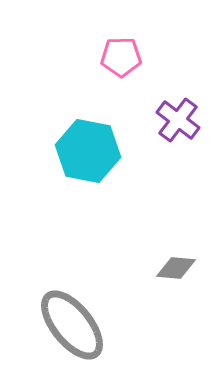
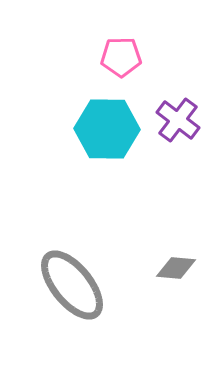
cyan hexagon: moved 19 px right, 22 px up; rotated 10 degrees counterclockwise
gray ellipse: moved 40 px up
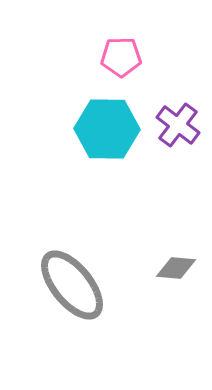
purple cross: moved 5 px down
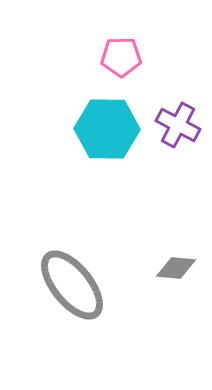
purple cross: rotated 9 degrees counterclockwise
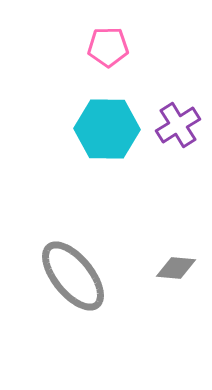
pink pentagon: moved 13 px left, 10 px up
purple cross: rotated 30 degrees clockwise
gray ellipse: moved 1 px right, 9 px up
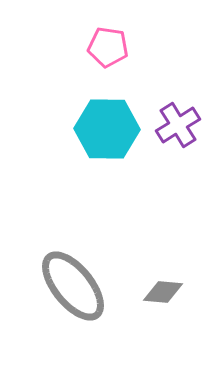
pink pentagon: rotated 9 degrees clockwise
gray diamond: moved 13 px left, 24 px down
gray ellipse: moved 10 px down
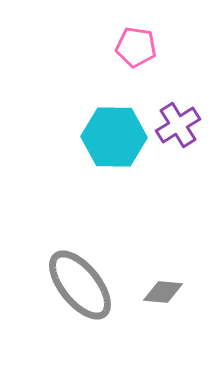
pink pentagon: moved 28 px right
cyan hexagon: moved 7 px right, 8 px down
gray ellipse: moved 7 px right, 1 px up
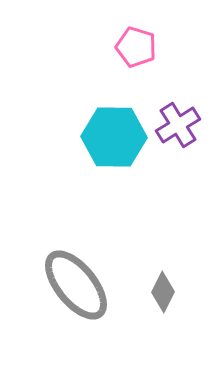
pink pentagon: rotated 9 degrees clockwise
gray ellipse: moved 4 px left
gray diamond: rotated 69 degrees counterclockwise
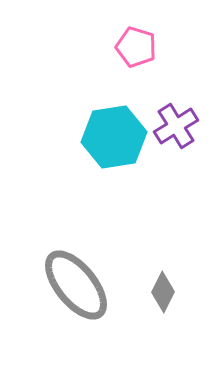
purple cross: moved 2 px left, 1 px down
cyan hexagon: rotated 10 degrees counterclockwise
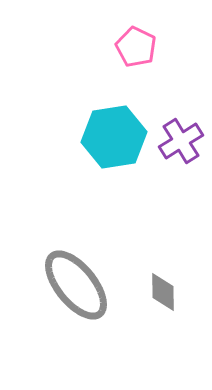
pink pentagon: rotated 9 degrees clockwise
purple cross: moved 5 px right, 15 px down
gray diamond: rotated 27 degrees counterclockwise
